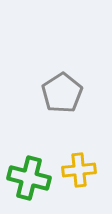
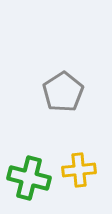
gray pentagon: moved 1 px right, 1 px up
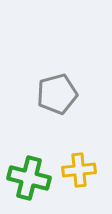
gray pentagon: moved 6 px left, 2 px down; rotated 18 degrees clockwise
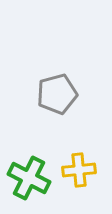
green cross: rotated 12 degrees clockwise
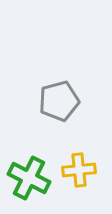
gray pentagon: moved 2 px right, 7 px down
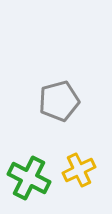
yellow cross: rotated 20 degrees counterclockwise
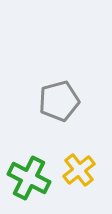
yellow cross: rotated 12 degrees counterclockwise
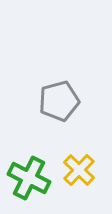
yellow cross: rotated 8 degrees counterclockwise
